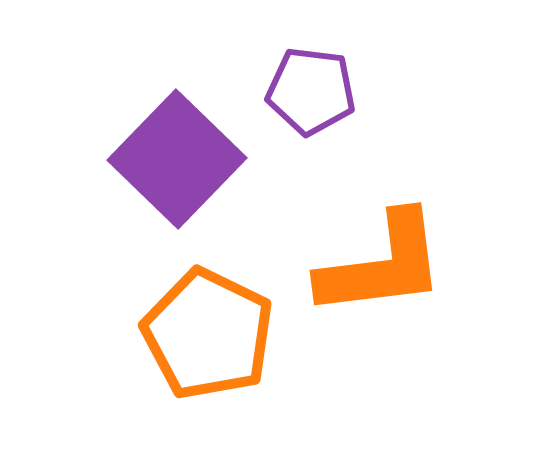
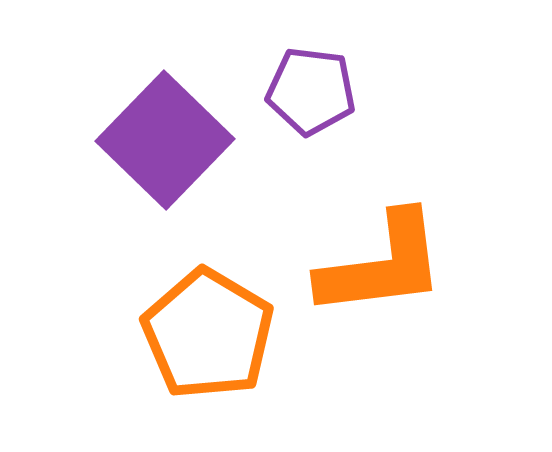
purple square: moved 12 px left, 19 px up
orange pentagon: rotated 5 degrees clockwise
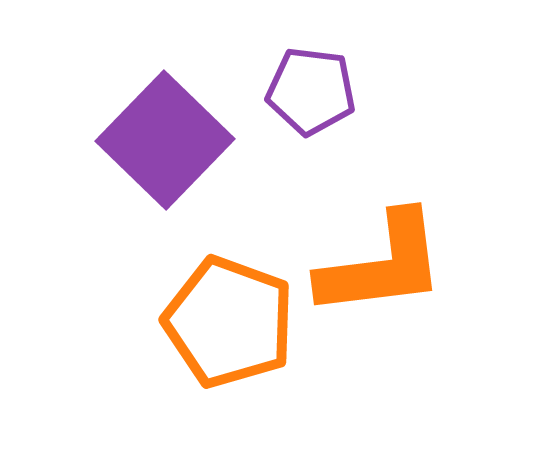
orange pentagon: moved 21 px right, 12 px up; rotated 11 degrees counterclockwise
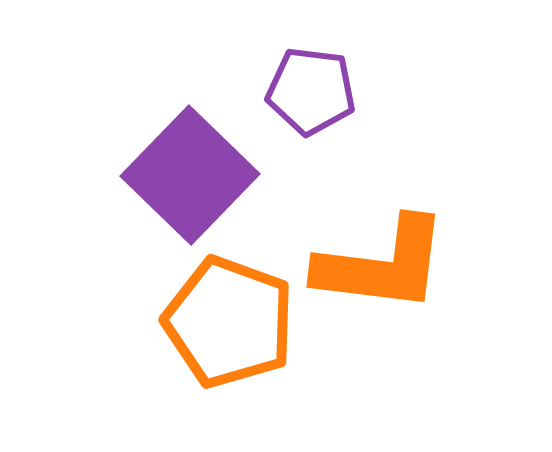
purple square: moved 25 px right, 35 px down
orange L-shape: rotated 14 degrees clockwise
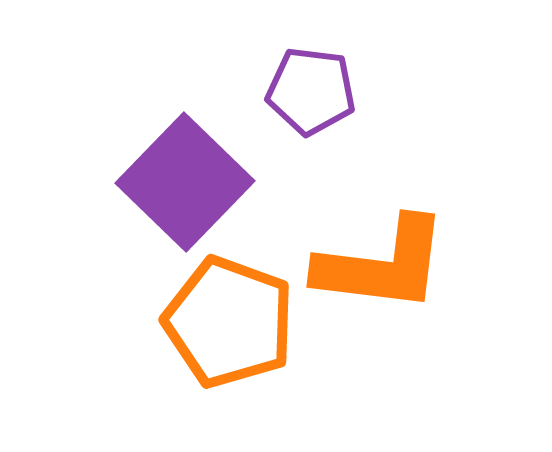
purple square: moved 5 px left, 7 px down
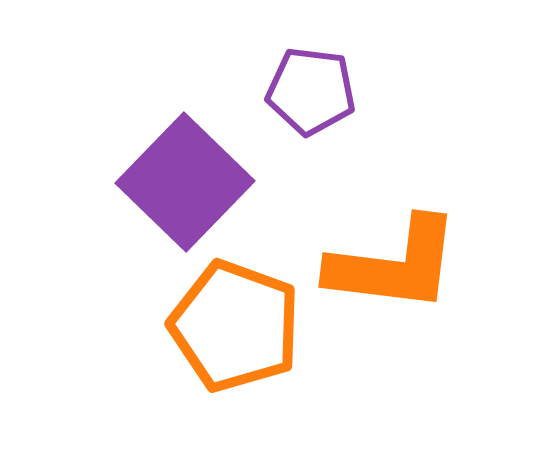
orange L-shape: moved 12 px right
orange pentagon: moved 6 px right, 4 px down
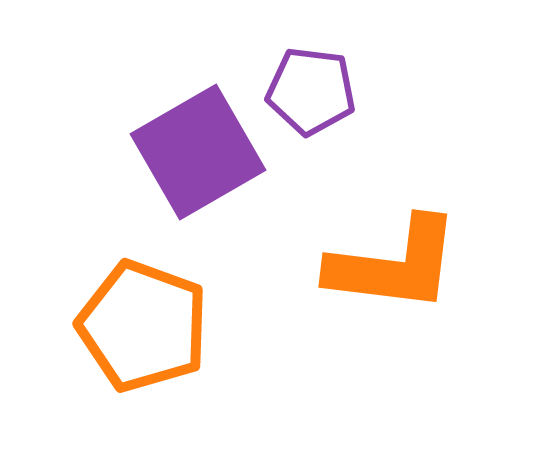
purple square: moved 13 px right, 30 px up; rotated 16 degrees clockwise
orange pentagon: moved 92 px left
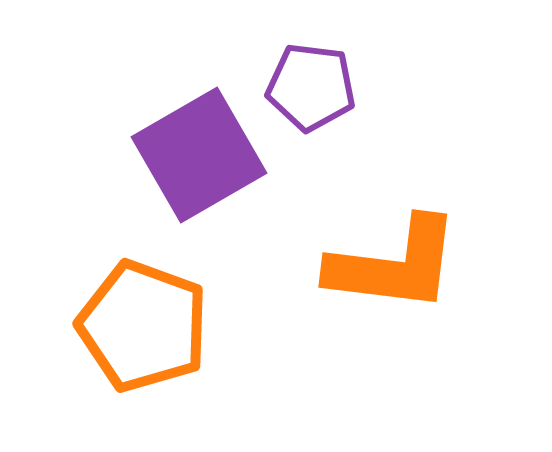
purple pentagon: moved 4 px up
purple square: moved 1 px right, 3 px down
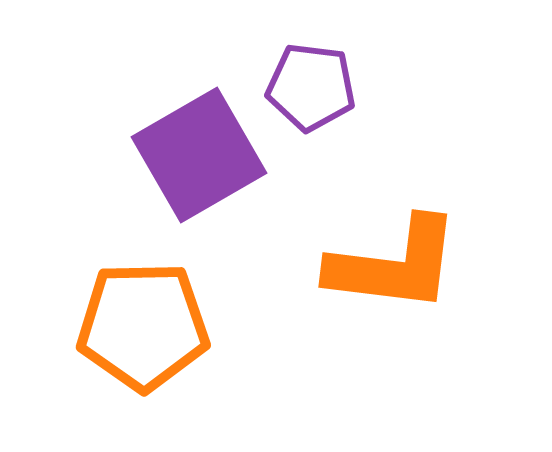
orange pentagon: rotated 21 degrees counterclockwise
